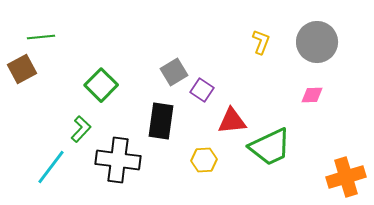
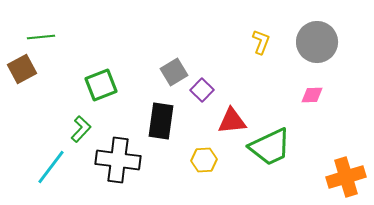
green square: rotated 24 degrees clockwise
purple square: rotated 10 degrees clockwise
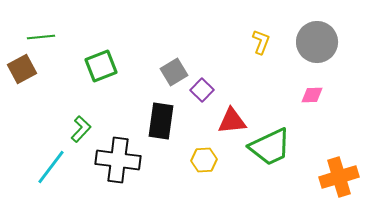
green square: moved 19 px up
orange cross: moved 7 px left
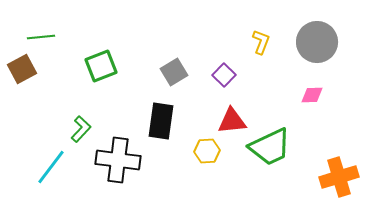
purple square: moved 22 px right, 15 px up
yellow hexagon: moved 3 px right, 9 px up
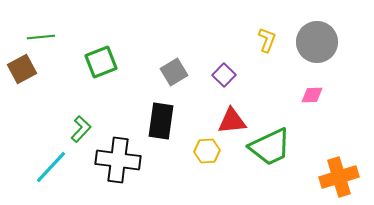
yellow L-shape: moved 6 px right, 2 px up
green square: moved 4 px up
cyan line: rotated 6 degrees clockwise
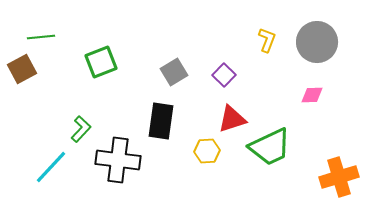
red triangle: moved 2 px up; rotated 12 degrees counterclockwise
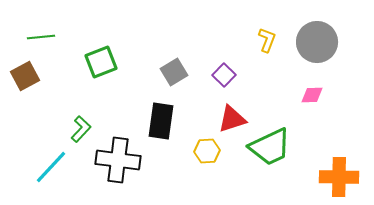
brown square: moved 3 px right, 7 px down
orange cross: rotated 18 degrees clockwise
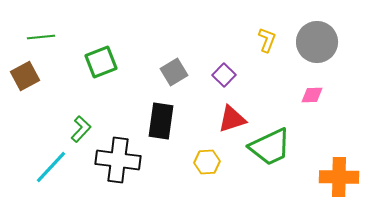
yellow hexagon: moved 11 px down
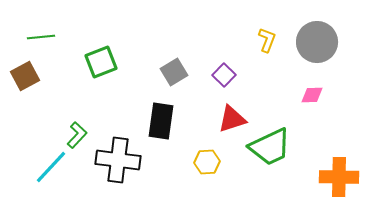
green L-shape: moved 4 px left, 6 px down
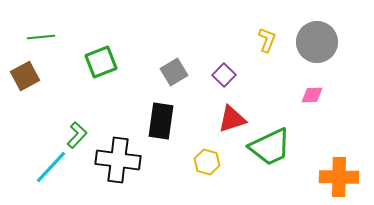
yellow hexagon: rotated 20 degrees clockwise
